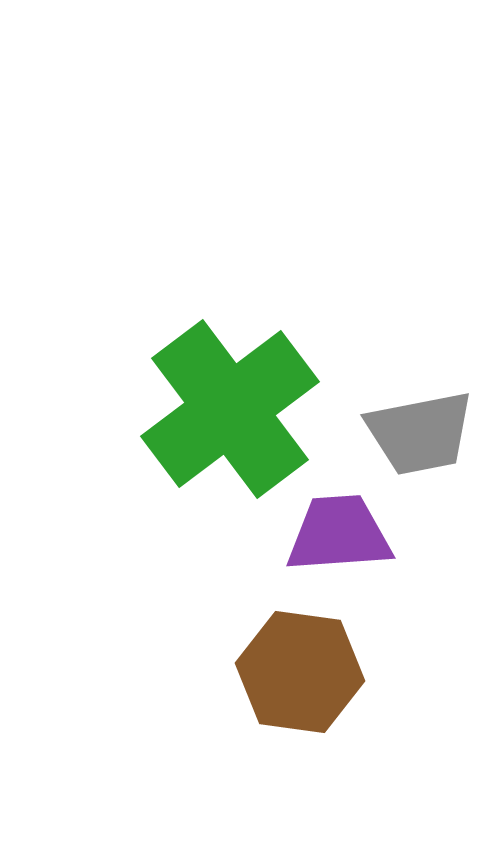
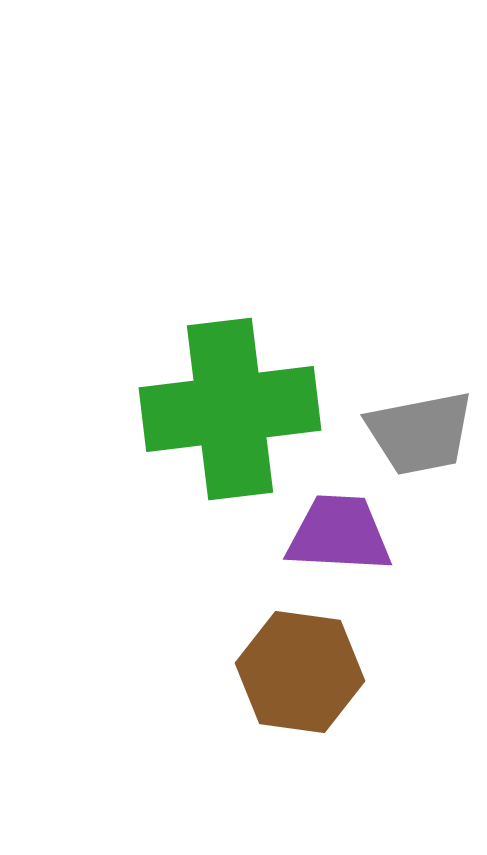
green cross: rotated 30 degrees clockwise
purple trapezoid: rotated 7 degrees clockwise
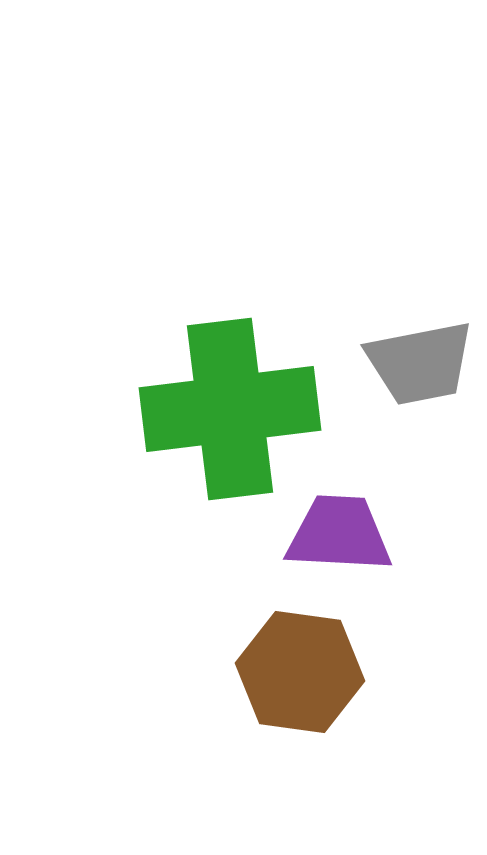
gray trapezoid: moved 70 px up
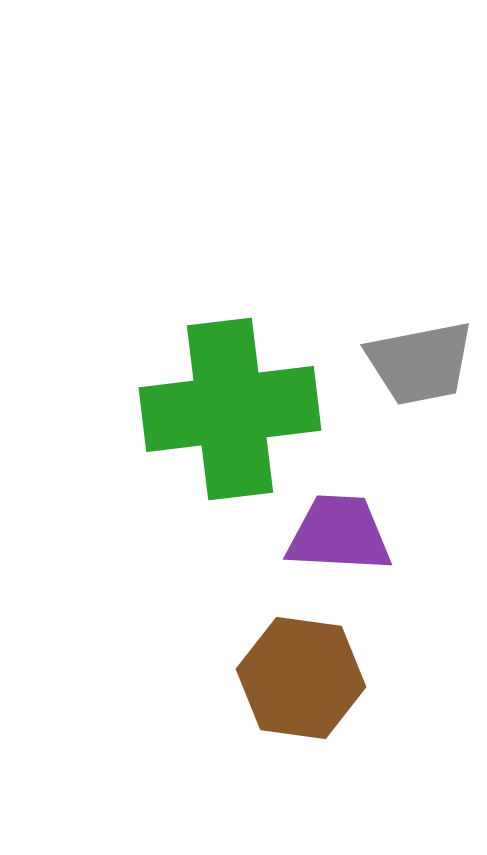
brown hexagon: moved 1 px right, 6 px down
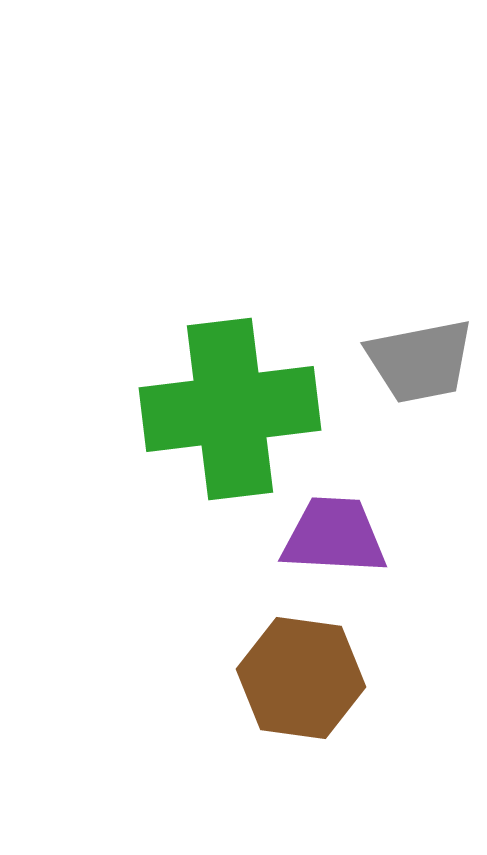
gray trapezoid: moved 2 px up
purple trapezoid: moved 5 px left, 2 px down
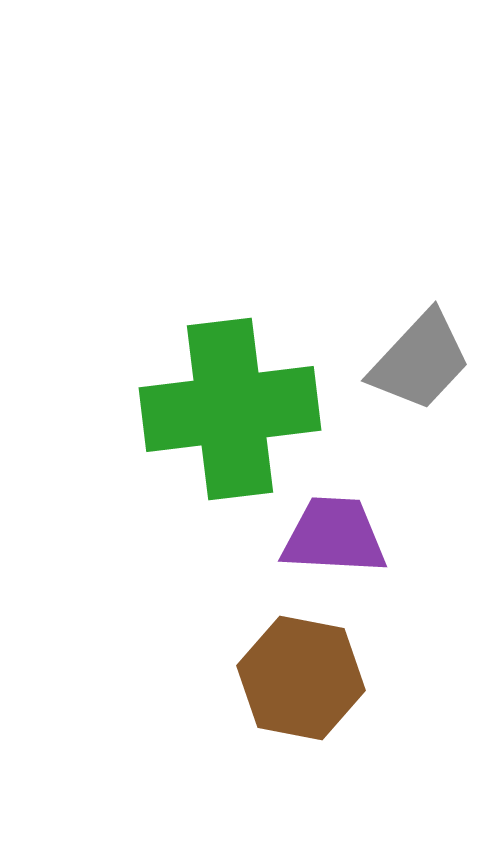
gray trapezoid: rotated 36 degrees counterclockwise
brown hexagon: rotated 3 degrees clockwise
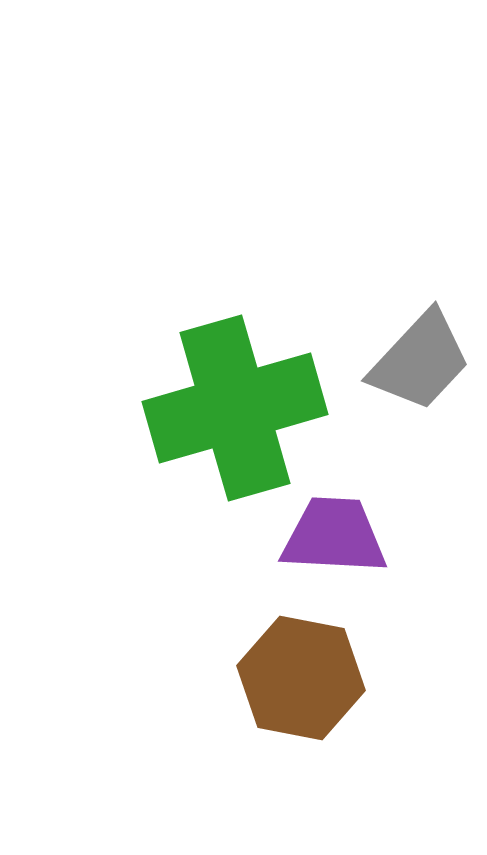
green cross: moved 5 px right, 1 px up; rotated 9 degrees counterclockwise
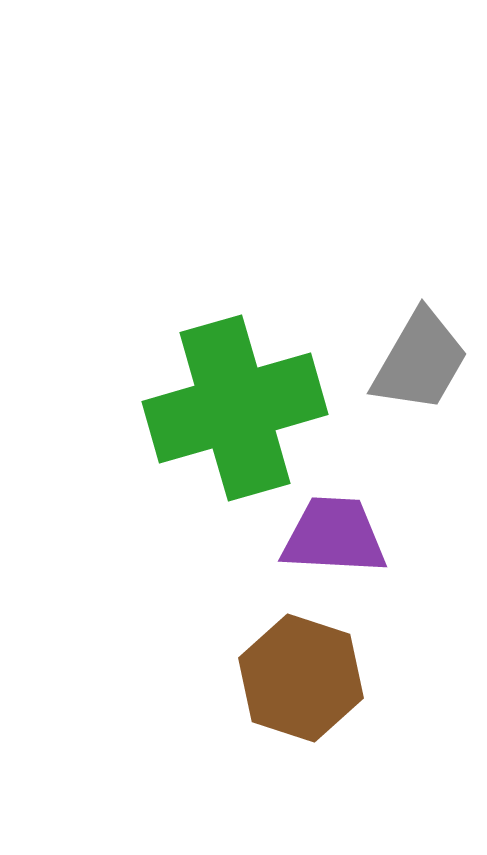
gray trapezoid: rotated 13 degrees counterclockwise
brown hexagon: rotated 7 degrees clockwise
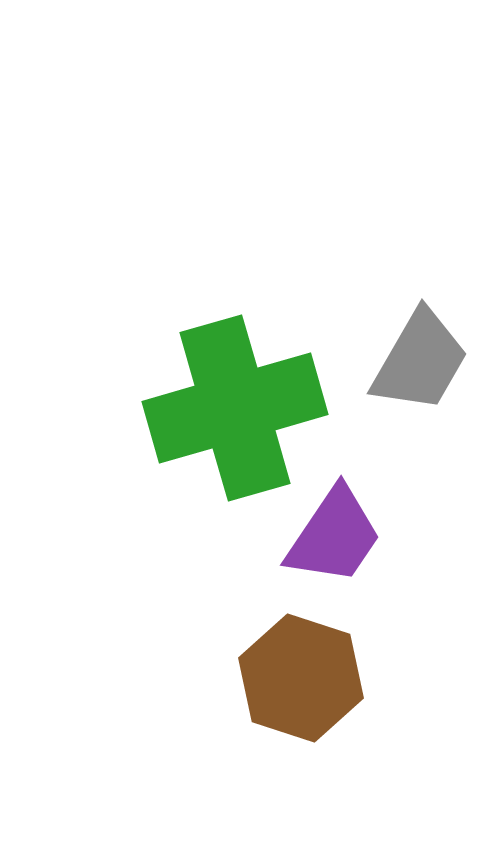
purple trapezoid: rotated 121 degrees clockwise
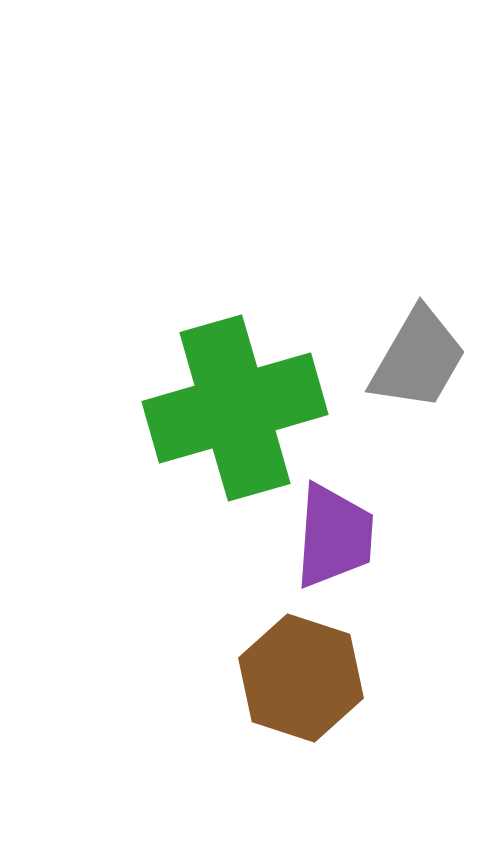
gray trapezoid: moved 2 px left, 2 px up
purple trapezoid: rotated 30 degrees counterclockwise
